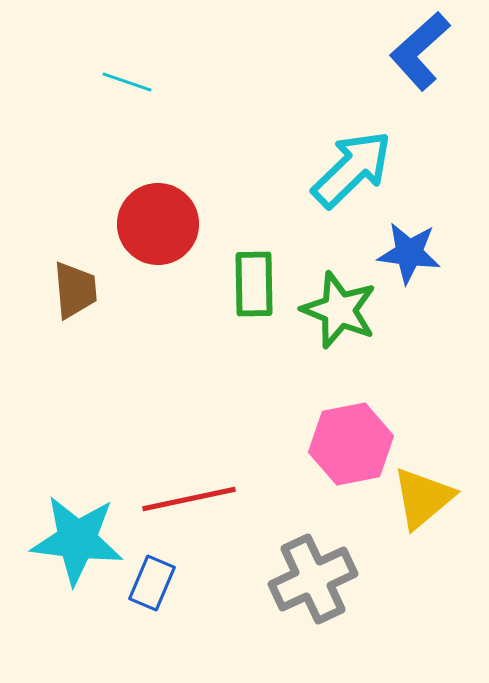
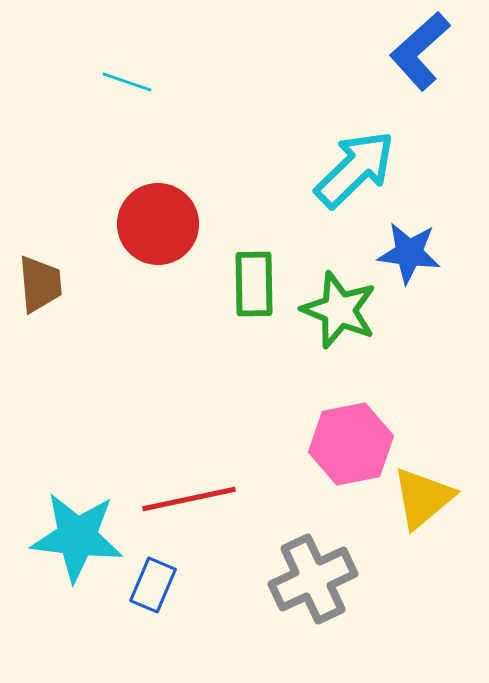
cyan arrow: moved 3 px right
brown trapezoid: moved 35 px left, 6 px up
cyan star: moved 3 px up
blue rectangle: moved 1 px right, 2 px down
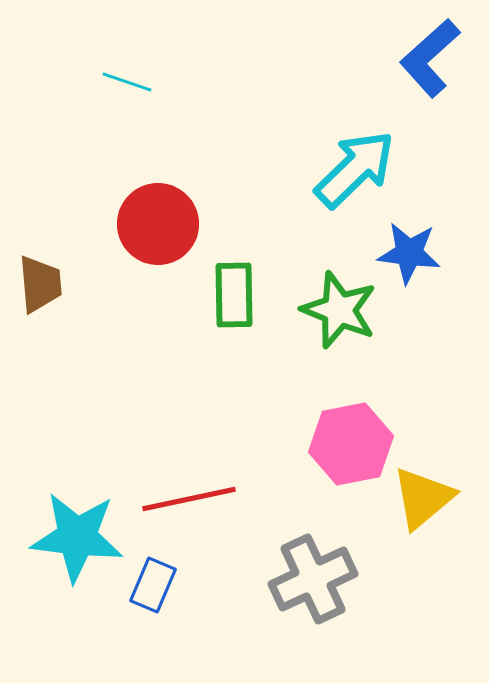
blue L-shape: moved 10 px right, 7 px down
green rectangle: moved 20 px left, 11 px down
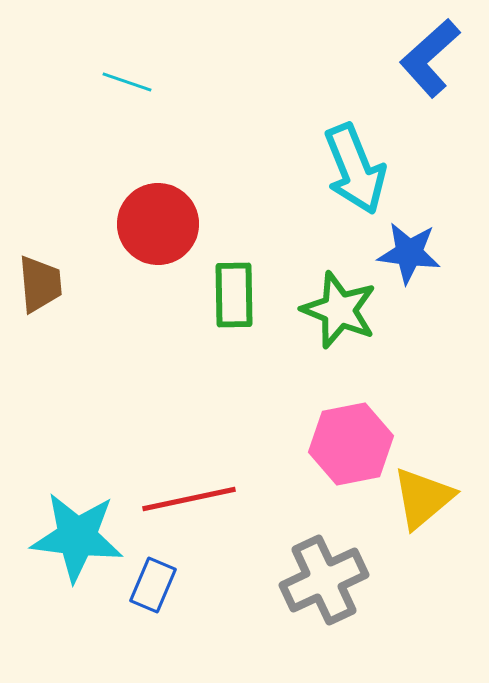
cyan arrow: rotated 112 degrees clockwise
gray cross: moved 11 px right, 1 px down
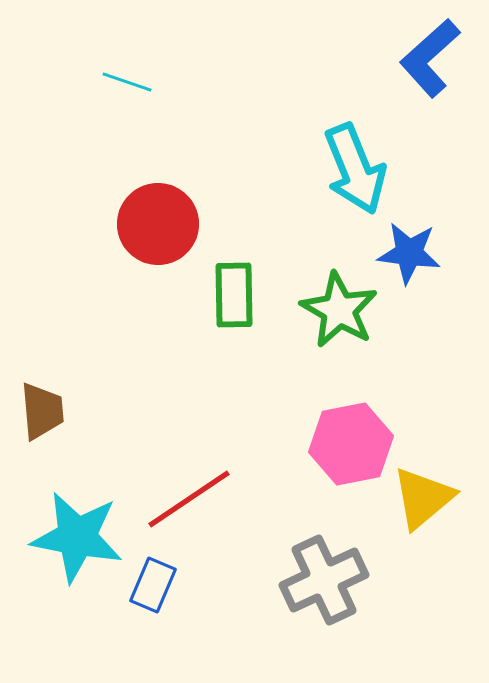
brown trapezoid: moved 2 px right, 127 px down
green star: rotated 8 degrees clockwise
red line: rotated 22 degrees counterclockwise
cyan star: rotated 4 degrees clockwise
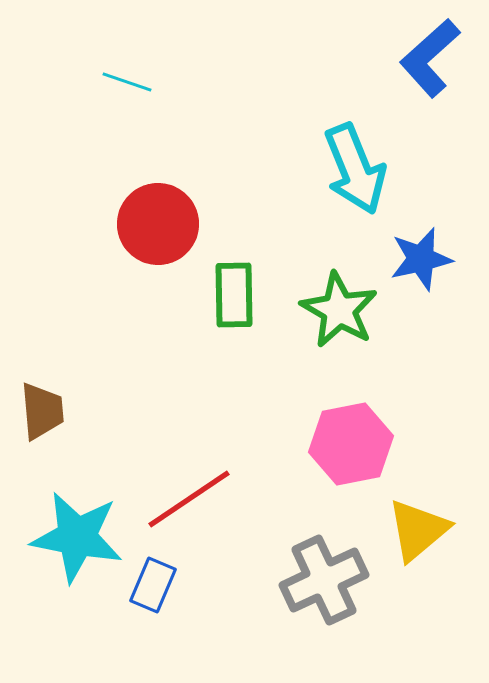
blue star: moved 12 px right, 6 px down; rotated 20 degrees counterclockwise
yellow triangle: moved 5 px left, 32 px down
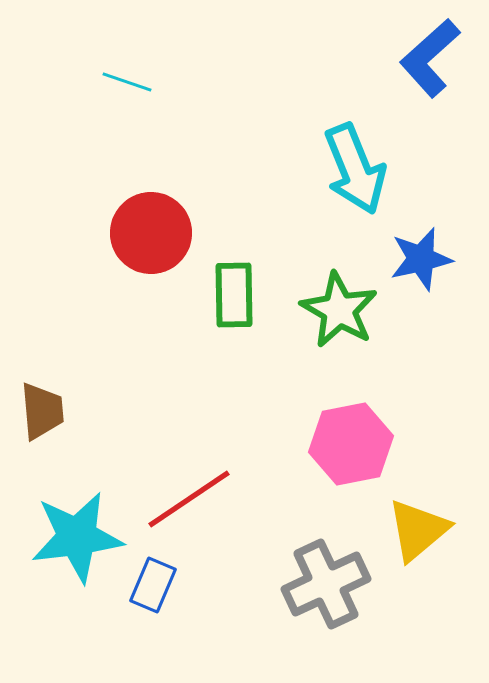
red circle: moved 7 px left, 9 px down
cyan star: rotated 18 degrees counterclockwise
gray cross: moved 2 px right, 4 px down
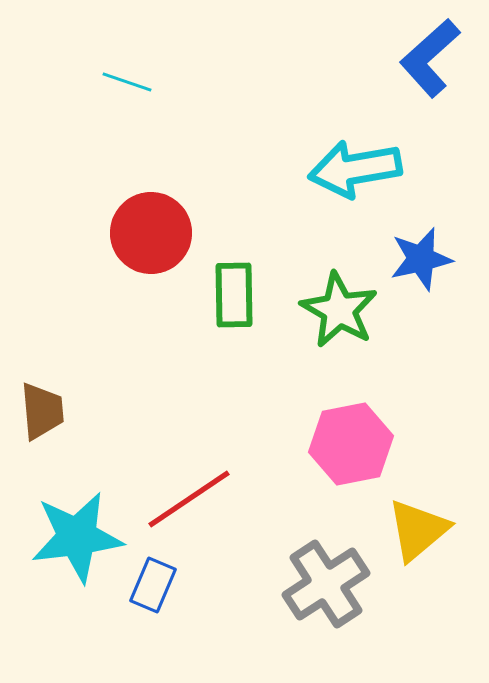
cyan arrow: rotated 102 degrees clockwise
gray cross: rotated 8 degrees counterclockwise
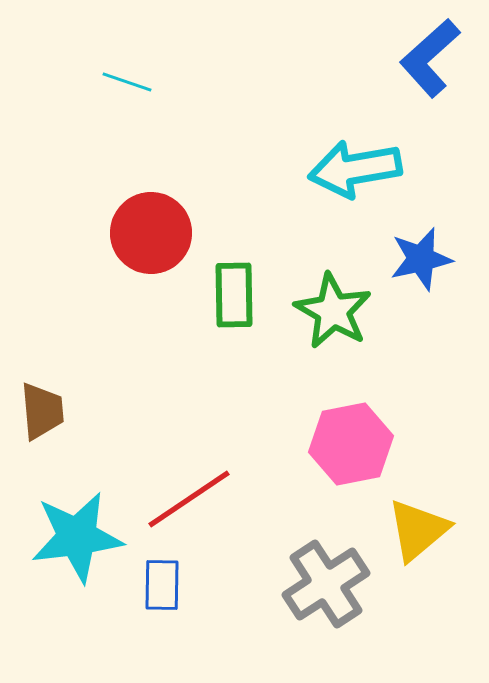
green star: moved 6 px left, 1 px down
blue rectangle: moved 9 px right; rotated 22 degrees counterclockwise
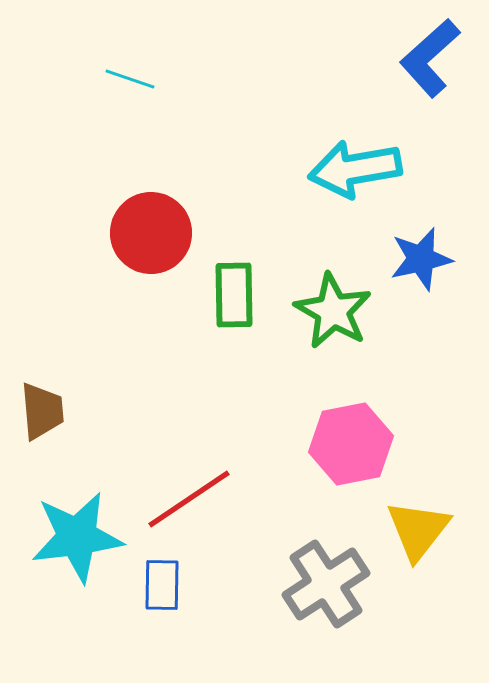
cyan line: moved 3 px right, 3 px up
yellow triangle: rotated 12 degrees counterclockwise
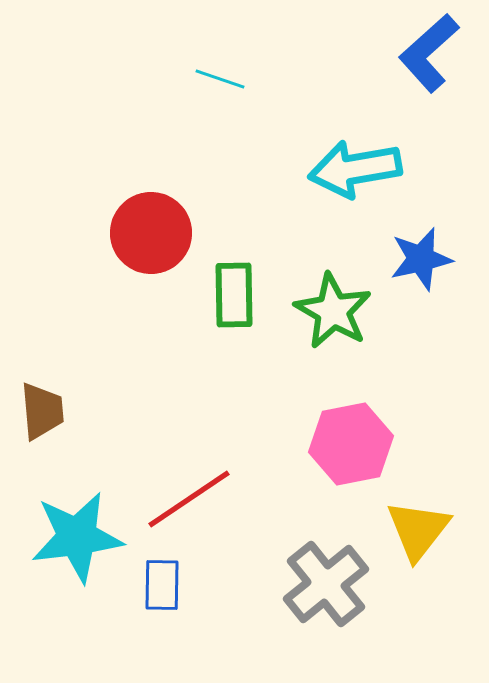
blue L-shape: moved 1 px left, 5 px up
cyan line: moved 90 px right
gray cross: rotated 6 degrees counterclockwise
